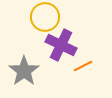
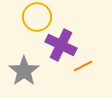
yellow circle: moved 8 px left
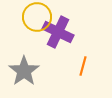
purple cross: moved 3 px left, 13 px up
orange line: rotated 48 degrees counterclockwise
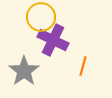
yellow circle: moved 4 px right
purple cross: moved 5 px left, 8 px down
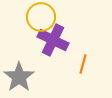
orange line: moved 2 px up
gray star: moved 5 px left, 6 px down
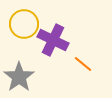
yellow circle: moved 17 px left, 7 px down
orange line: rotated 66 degrees counterclockwise
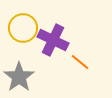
yellow circle: moved 1 px left, 4 px down
orange line: moved 3 px left, 2 px up
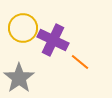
gray star: moved 1 px down
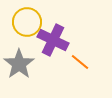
yellow circle: moved 4 px right, 6 px up
gray star: moved 14 px up
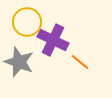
gray star: moved 2 px up; rotated 16 degrees counterclockwise
